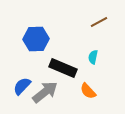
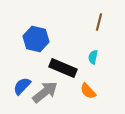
brown line: rotated 48 degrees counterclockwise
blue hexagon: rotated 15 degrees clockwise
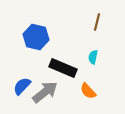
brown line: moved 2 px left
blue hexagon: moved 2 px up
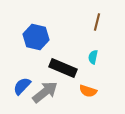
orange semicircle: rotated 30 degrees counterclockwise
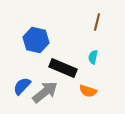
blue hexagon: moved 3 px down
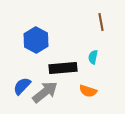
brown line: moved 4 px right; rotated 24 degrees counterclockwise
blue hexagon: rotated 15 degrees clockwise
black rectangle: rotated 28 degrees counterclockwise
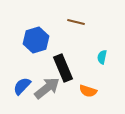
brown line: moved 25 px left; rotated 66 degrees counterclockwise
blue hexagon: rotated 15 degrees clockwise
cyan semicircle: moved 9 px right
black rectangle: rotated 72 degrees clockwise
gray arrow: moved 2 px right, 4 px up
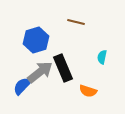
gray arrow: moved 7 px left, 16 px up
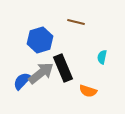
blue hexagon: moved 4 px right
gray arrow: moved 1 px right, 1 px down
blue semicircle: moved 5 px up
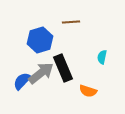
brown line: moved 5 px left; rotated 18 degrees counterclockwise
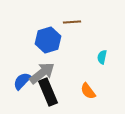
brown line: moved 1 px right
blue hexagon: moved 8 px right
black rectangle: moved 15 px left, 24 px down
gray arrow: moved 1 px right
orange semicircle: rotated 36 degrees clockwise
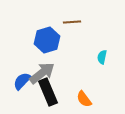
blue hexagon: moved 1 px left
orange semicircle: moved 4 px left, 8 px down
